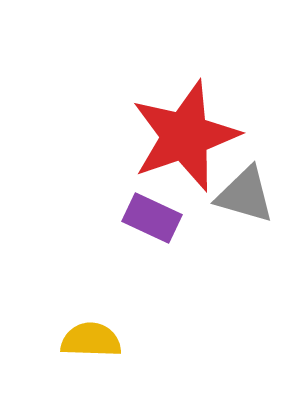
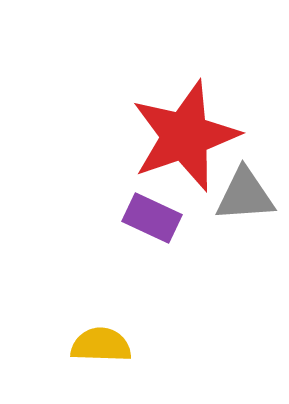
gray triangle: rotated 20 degrees counterclockwise
yellow semicircle: moved 10 px right, 5 px down
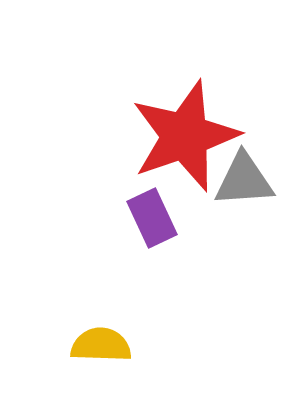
gray triangle: moved 1 px left, 15 px up
purple rectangle: rotated 40 degrees clockwise
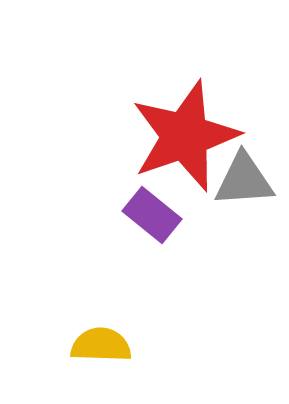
purple rectangle: moved 3 px up; rotated 26 degrees counterclockwise
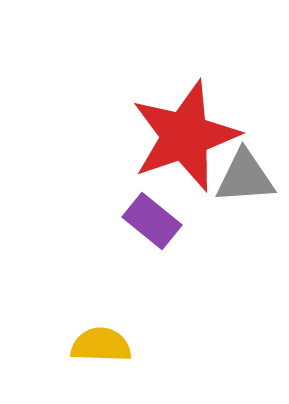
gray triangle: moved 1 px right, 3 px up
purple rectangle: moved 6 px down
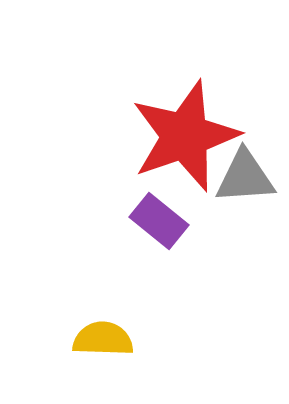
purple rectangle: moved 7 px right
yellow semicircle: moved 2 px right, 6 px up
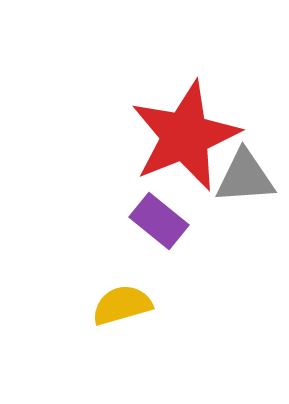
red star: rotated 3 degrees counterclockwise
yellow semicircle: moved 19 px right, 34 px up; rotated 18 degrees counterclockwise
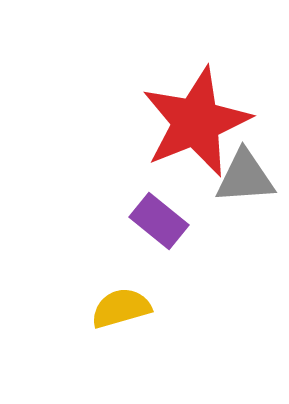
red star: moved 11 px right, 14 px up
yellow semicircle: moved 1 px left, 3 px down
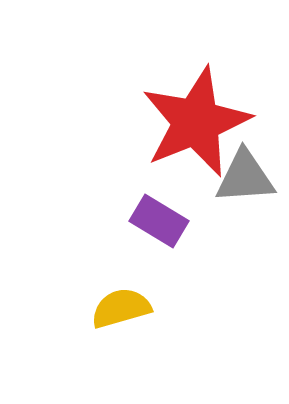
purple rectangle: rotated 8 degrees counterclockwise
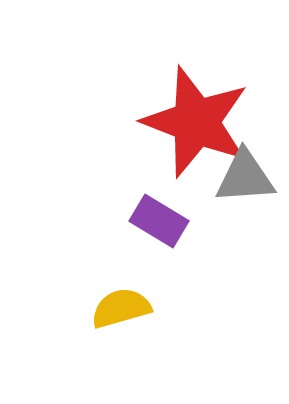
red star: rotated 29 degrees counterclockwise
